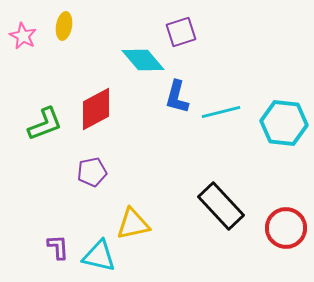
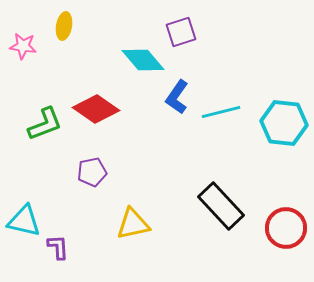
pink star: moved 10 px down; rotated 20 degrees counterclockwise
blue L-shape: rotated 20 degrees clockwise
red diamond: rotated 63 degrees clockwise
cyan triangle: moved 75 px left, 35 px up
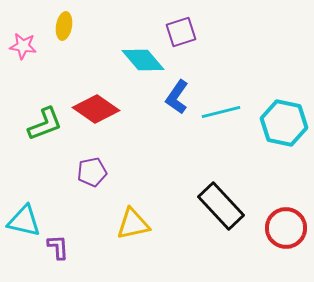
cyan hexagon: rotated 6 degrees clockwise
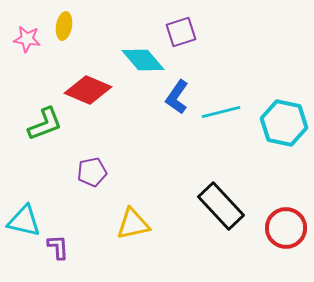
pink star: moved 4 px right, 7 px up
red diamond: moved 8 px left, 19 px up; rotated 12 degrees counterclockwise
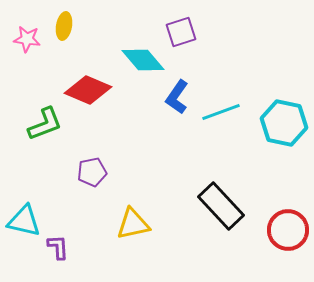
cyan line: rotated 6 degrees counterclockwise
red circle: moved 2 px right, 2 px down
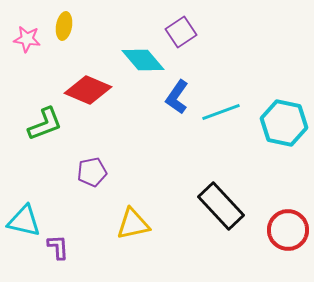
purple square: rotated 16 degrees counterclockwise
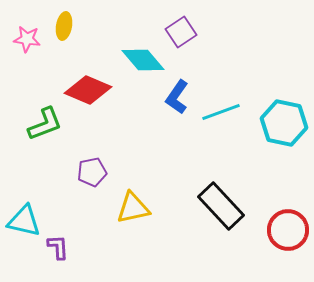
yellow triangle: moved 16 px up
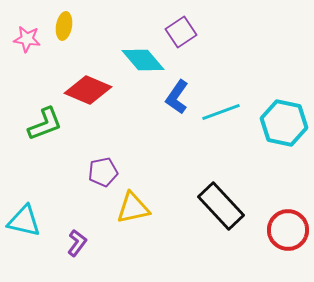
purple pentagon: moved 11 px right
purple L-shape: moved 19 px right, 4 px up; rotated 40 degrees clockwise
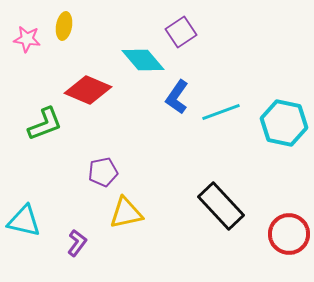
yellow triangle: moved 7 px left, 5 px down
red circle: moved 1 px right, 4 px down
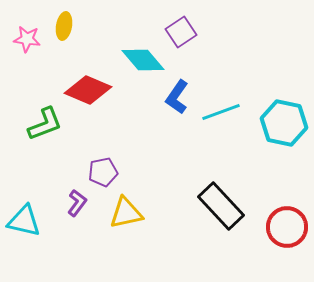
red circle: moved 2 px left, 7 px up
purple L-shape: moved 40 px up
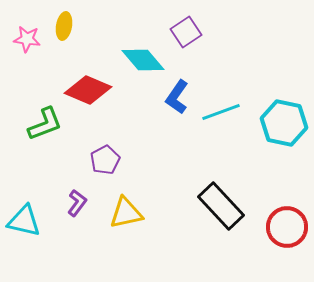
purple square: moved 5 px right
purple pentagon: moved 2 px right, 12 px up; rotated 16 degrees counterclockwise
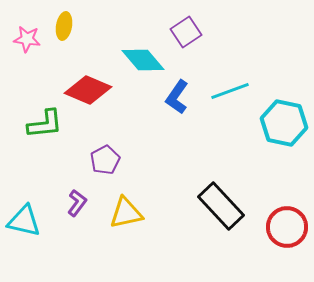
cyan line: moved 9 px right, 21 px up
green L-shape: rotated 15 degrees clockwise
